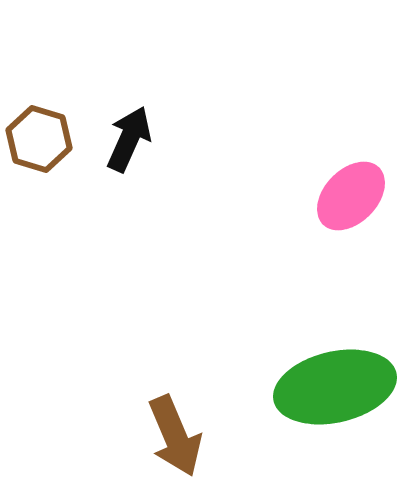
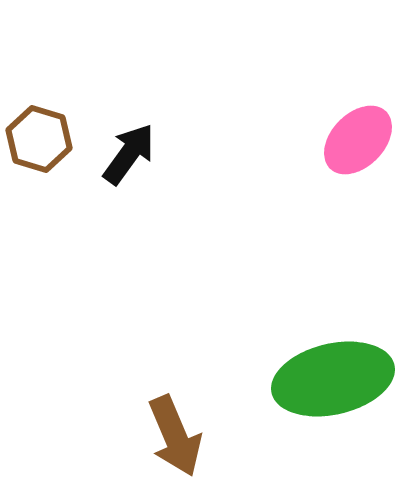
black arrow: moved 15 px down; rotated 12 degrees clockwise
pink ellipse: moved 7 px right, 56 px up
green ellipse: moved 2 px left, 8 px up
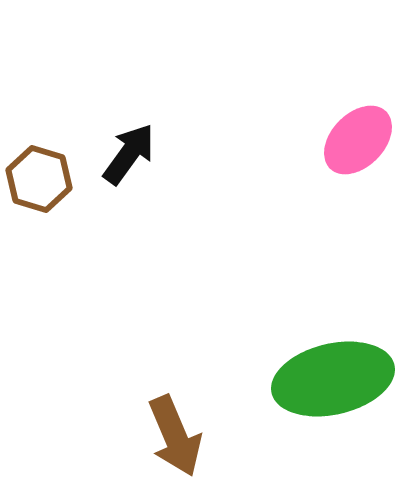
brown hexagon: moved 40 px down
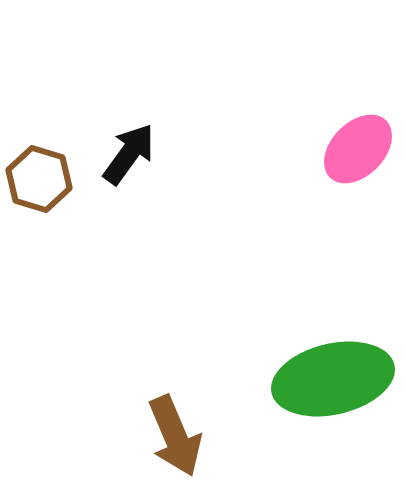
pink ellipse: moved 9 px down
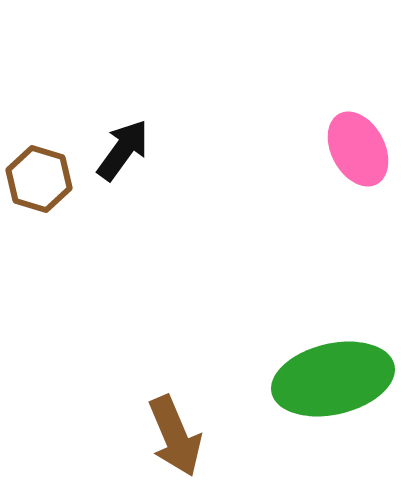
pink ellipse: rotated 72 degrees counterclockwise
black arrow: moved 6 px left, 4 px up
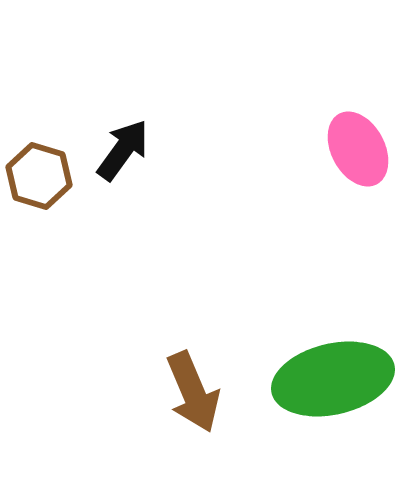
brown hexagon: moved 3 px up
brown arrow: moved 18 px right, 44 px up
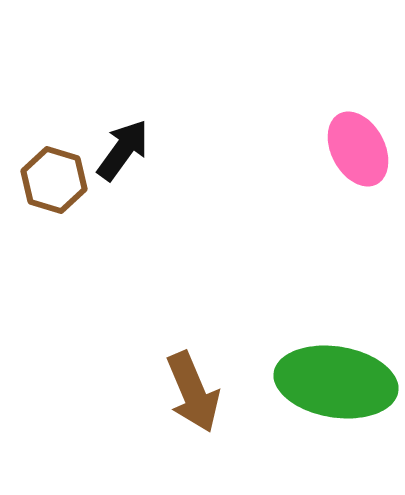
brown hexagon: moved 15 px right, 4 px down
green ellipse: moved 3 px right, 3 px down; rotated 22 degrees clockwise
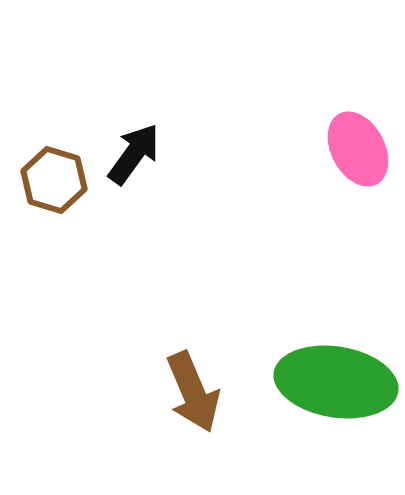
black arrow: moved 11 px right, 4 px down
